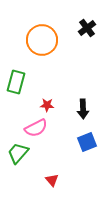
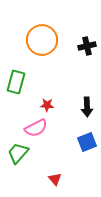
black cross: moved 18 px down; rotated 24 degrees clockwise
black arrow: moved 4 px right, 2 px up
red triangle: moved 3 px right, 1 px up
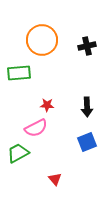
green rectangle: moved 3 px right, 9 px up; rotated 70 degrees clockwise
green trapezoid: rotated 20 degrees clockwise
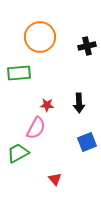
orange circle: moved 2 px left, 3 px up
black arrow: moved 8 px left, 4 px up
pink semicircle: rotated 35 degrees counterclockwise
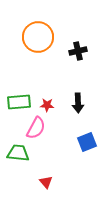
orange circle: moved 2 px left
black cross: moved 9 px left, 5 px down
green rectangle: moved 29 px down
black arrow: moved 1 px left
green trapezoid: rotated 35 degrees clockwise
red triangle: moved 9 px left, 3 px down
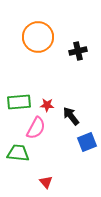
black arrow: moved 7 px left, 13 px down; rotated 144 degrees clockwise
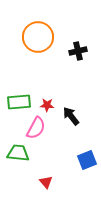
blue square: moved 18 px down
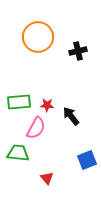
red triangle: moved 1 px right, 4 px up
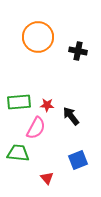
black cross: rotated 24 degrees clockwise
blue square: moved 9 px left
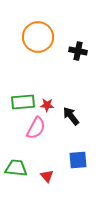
green rectangle: moved 4 px right
green trapezoid: moved 2 px left, 15 px down
blue square: rotated 18 degrees clockwise
red triangle: moved 2 px up
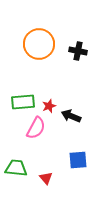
orange circle: moved 1 px right, 7 px down
red star: moved 2 px right, 1 px down; rotated 24 degrees counterclockwise
black arrow: rotated 30 degrees counterclockwise
red triangle: moved 1 px left, 2 px down
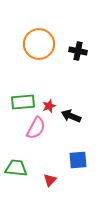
red triangle: moved 4 px right, 2 px down; rotated 24 degrees clockwise
